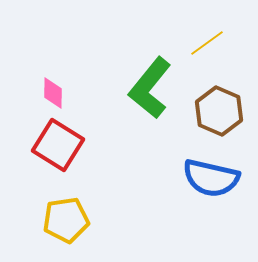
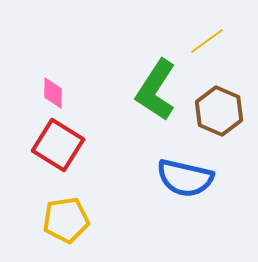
yellow line: moved 2 px up
green L-shape: moved 6 px right, 2 px down; rotated 6 degrees counterclockwise
blue semicircle: moved 26 px left
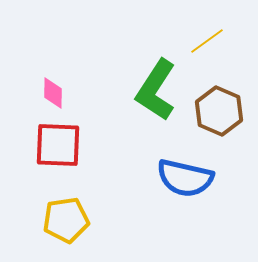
red square: rotated 30 degrees counterclockwise
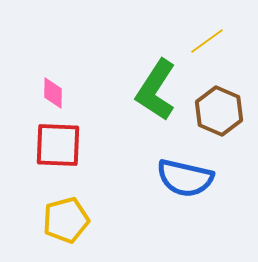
yellow pentagon: rotated 6 degrees counterclockwise
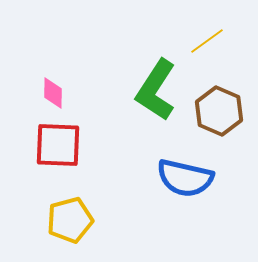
yellow pentagon: moved 4 px right
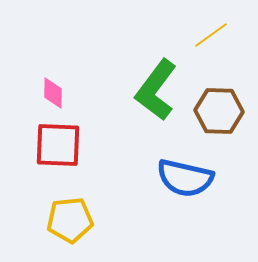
yellow line: moved 4 px right, 6 px up
green L-shape: rotated 4 degrees clockwise
brown hexagon: rotated 21 degrees counterclockwise
yellow pentagon: rotated 9 degrees clockwise
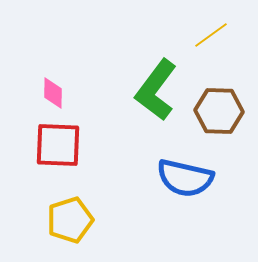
yellow pentagon: rotated 12 degrees counterclockwise
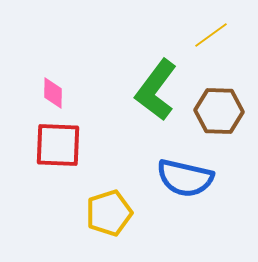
yellow pentagon: moved 39 px right, 7 px up
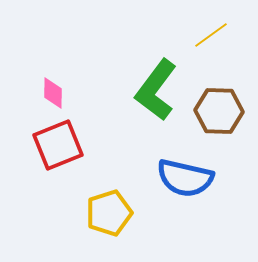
red square: rotated 24 degrees counterclockwise
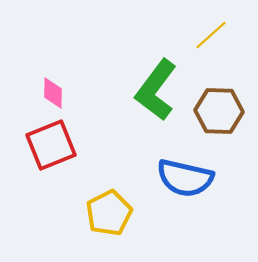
yellow line: rotated 6 degrees counterclockwise
red square: moved 7 px left
yellow pentagon: rotated 9 degrees counterclockwise
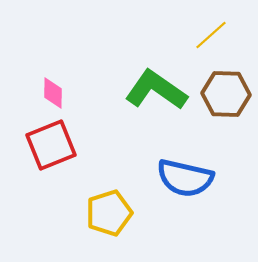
green L-shape: rotated 88 degrees clockwise
brown hexagon: moved 7 px right, 17 px up
yellow pentagon: rotated 9 degrees clockwise
